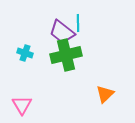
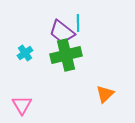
cyan cross: rotated 35 degrees clockwise
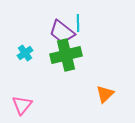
pink triangle: rotated 10 degrees clockwise
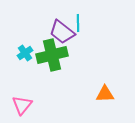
green cross: moved 14 px left
orange triangle: rotated 42 degrees clockwise
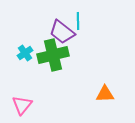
cyan line: moved 2 px up
green cross: moved 1 px right
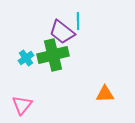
cyan cross: moved 1 px right, 5 px down
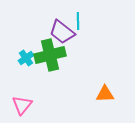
green cross: moved 3 px left
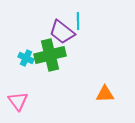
cyan cross: rotated 28 degrees counterclockwise
pink triangle: moved 4 px left, 4 px up; rotated 15 degrees counterclockwise
